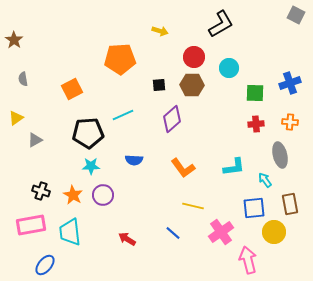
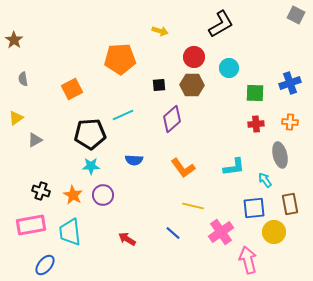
black pentagon: moved 2 px right, 1 px down
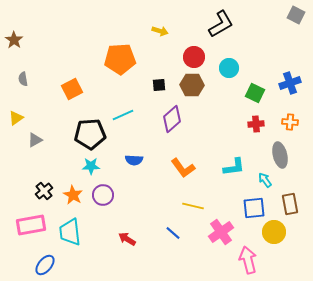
green square: rotated 24 degrees clockwise
black cross: moved 3 px right; rotated 30 degrees clockwise
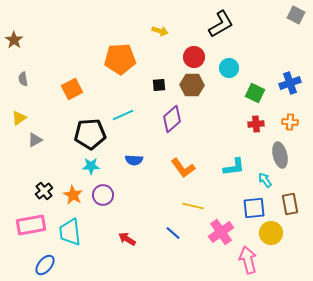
yellow triangle: moved 3 px right
yellow circle: moved 3 px left, 1 px down
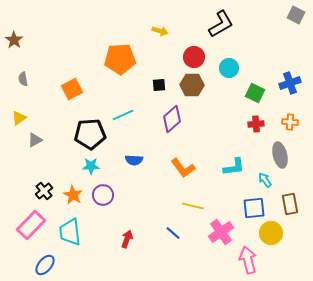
pink rectangle: rotated 36 degrees counterclockwise
red arrow: rotated 78 degrees clockwise
